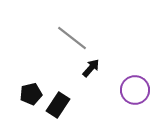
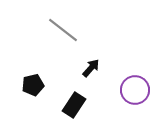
gray line: moved 9 px left, 8 px up
black pentagon: moved 2 px right, 9 px up
black rectangle: moved 16 px right
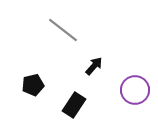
black arrow: moved 3 px right, 2 px up
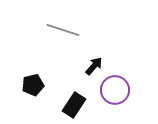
gray line: rotated 20 degrees counterclockwise
purple circle: moved 20 px left
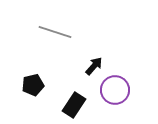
gray line: moved 8 px left, 2 px down
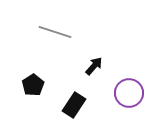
black pentagon: rotated 20 degrees counterclockwise
purple circle: moved 14 px right, 3 px down
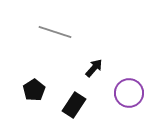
black arrow: moved 2 px down
black pentagon: moved 1 px right, 5 px down
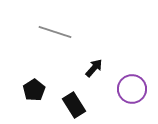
purple circle: moved 3 px right, 4 px up
black rectangle: rotated 65 degrees counterclockwise
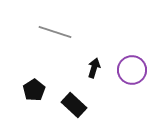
black arrow: rotated 24 degrees counterclockwise
purple circle: moved 19 px up
black rectangle: rotated 15 degrees counterclockwise
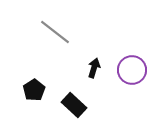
gray line: rotated 20 degrees clockwise
